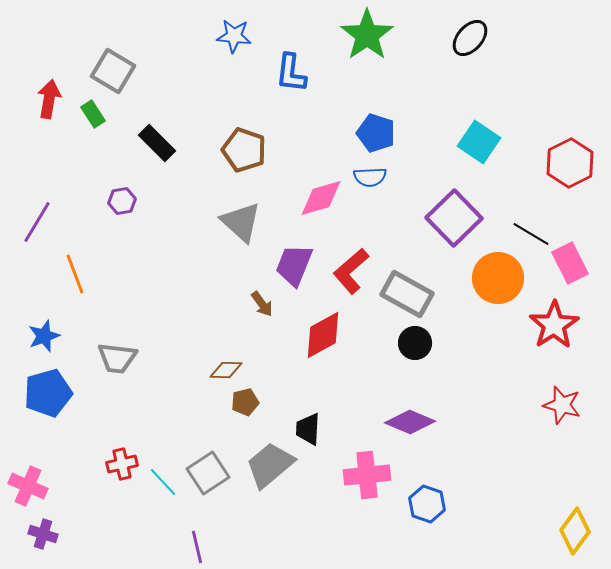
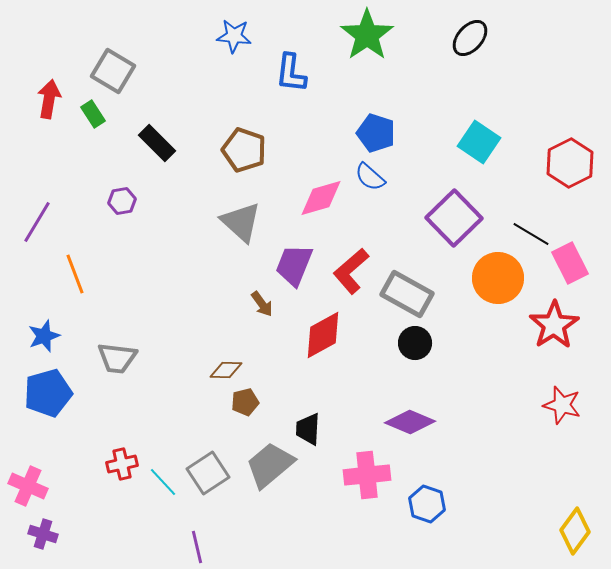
blue semicircle at (370, 177): rotated 44 degrees clockwise
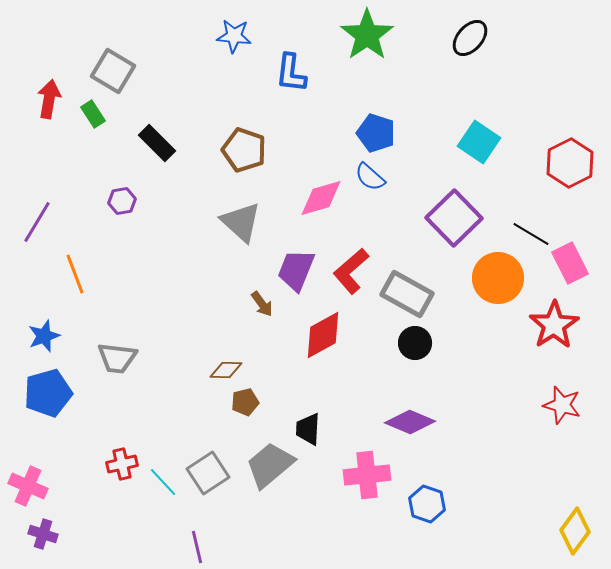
purple trapezoid at (294, 265): moved 2 px right, 5 px down
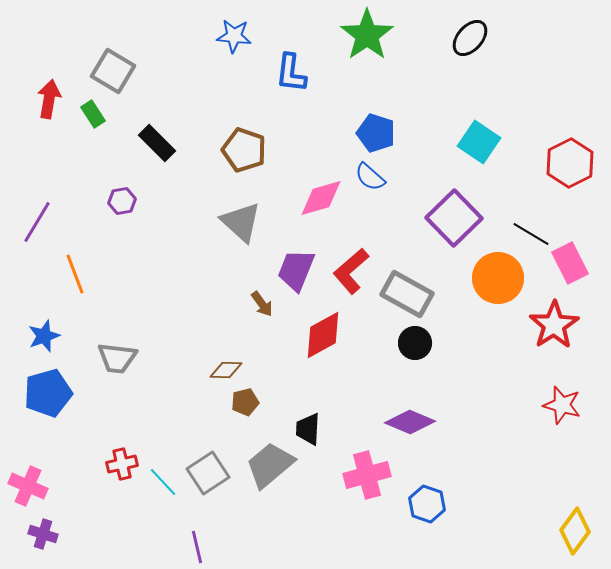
pink cross at (367, 475): rotated 9 degrees counterclockwise
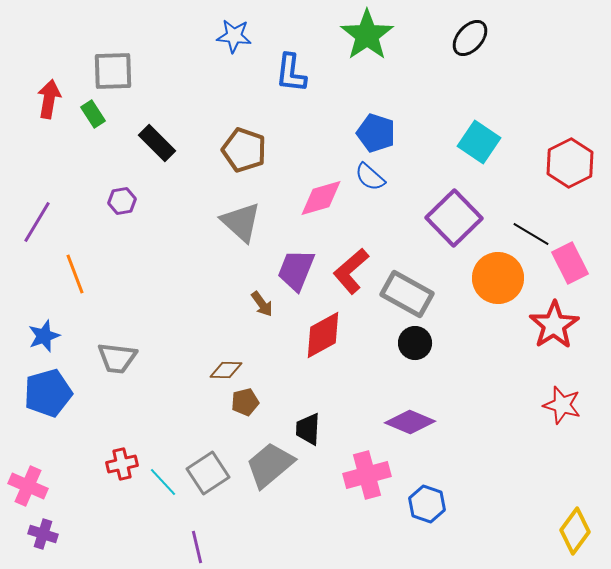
gray square at (113, 71): rotated 33 degrees counterclockwise
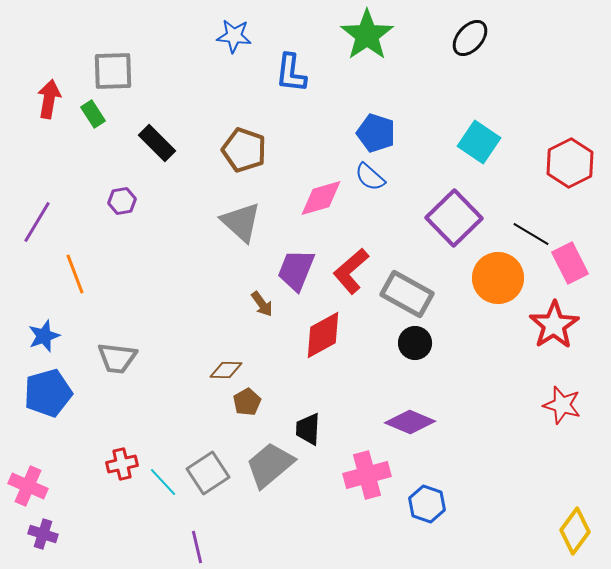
brown pentagon at (245, 402): moved 2 px right; rotated 16 degrees counterclockwise
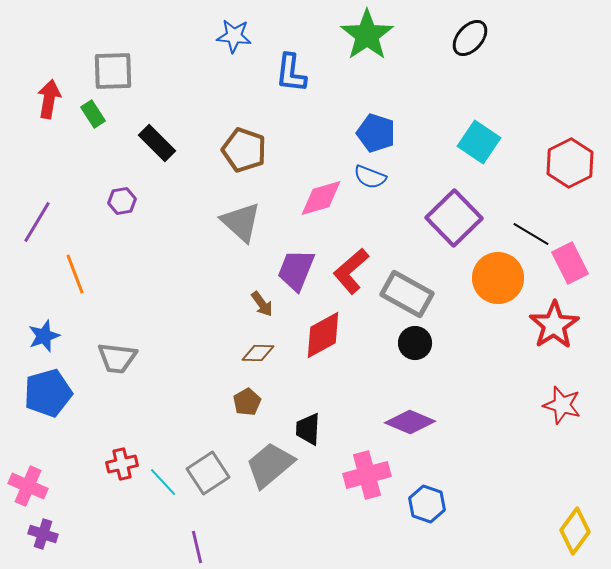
blue semicircle at (370, 177): rotated 20 degrees counterclockwise
brown diamond at (226, 370): moved 32 px right, 17 px up
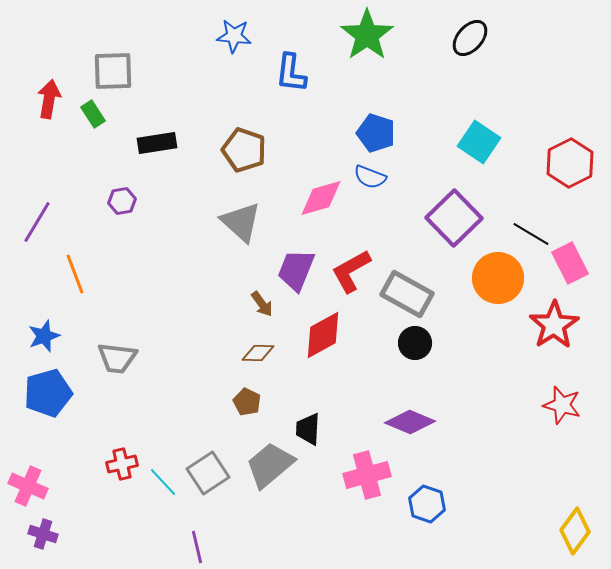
black rectangle at (157, 143): rotated 54 degrees counterclockwise
red L-shape at (351, 271): rotated 12 degrees clockwise
brown pentagon at (247, 402): rotated 16 degrees counterclockwise
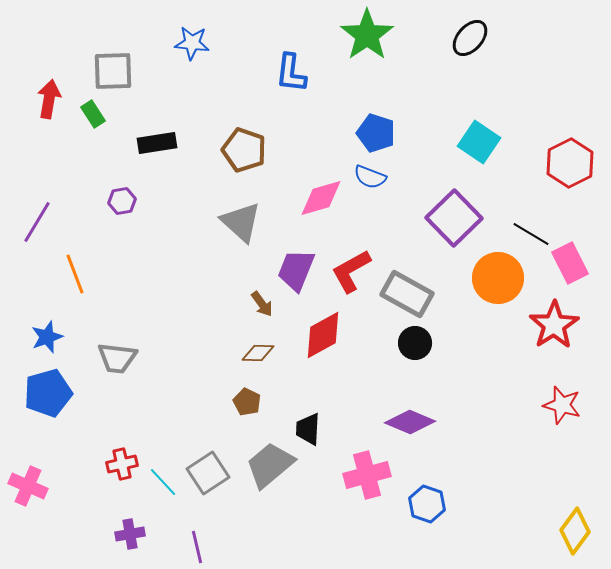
blue star at (234, 36): moved 42 px left, 7 px down
blue star at (44, 336): moved 3 px right, 1 px down
purple cross at (43, 534): moved 87 px right; rotated 28 degrees counterclockwise
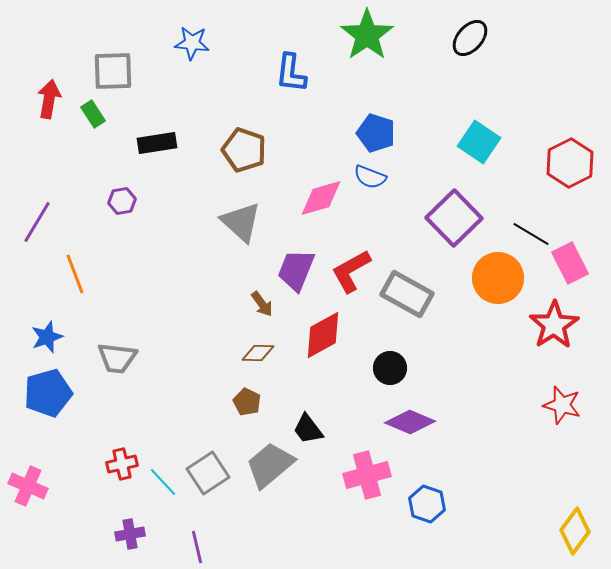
black circle at (415, 343): moved 25 px left, 25 px down
black trapezoid at (308, 429): rotated 40 degrees counterclockwise
